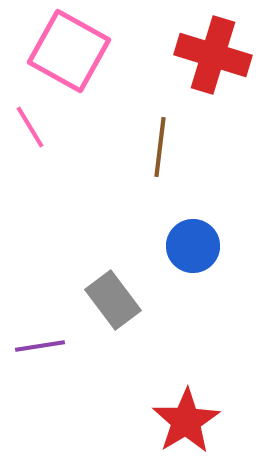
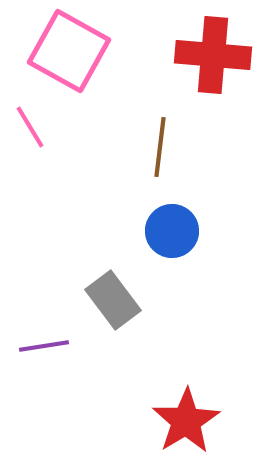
red cross: rotated 12 degrees counterclockwise
blue circle: moved 21 px left, 15 px up
purple line: moved 4 px right
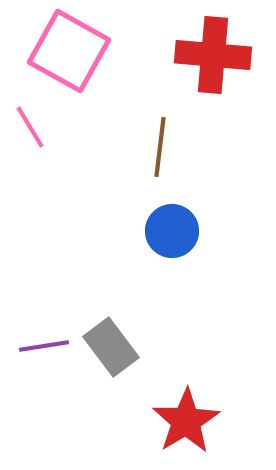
gray rectangle: moved 2 px left, 47 px down
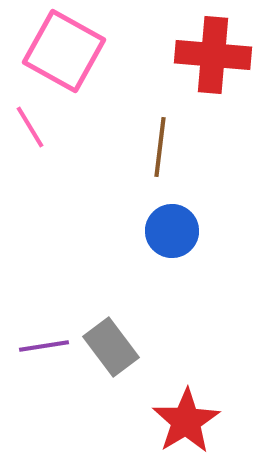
pink square: moved 5 px left
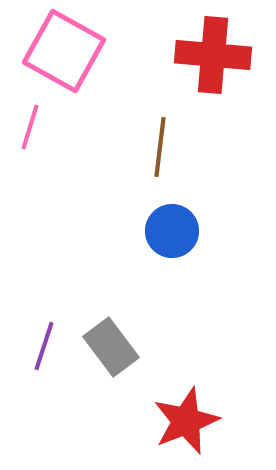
pink line: rotated 48 degrees clockwise
purple line: rotated 63 degrees counterclockwise
red star: rotated 10 degrees clockwise
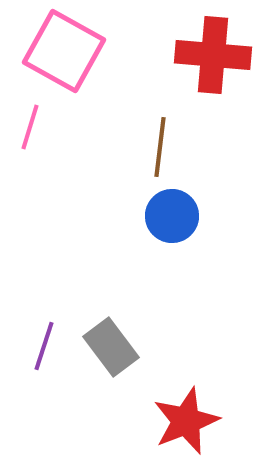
blue circle: moved 15 px up
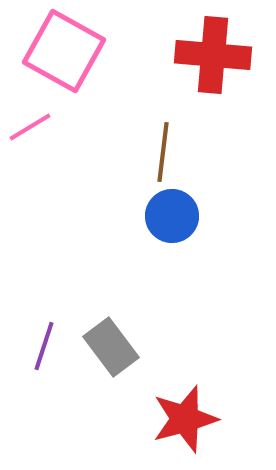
pink line: rotated 42 degrees clockwise
brown line: moved 3 px right, 5 px down
red star: moved 1 px left, 2 px up; rotated 6 degrees clockwise
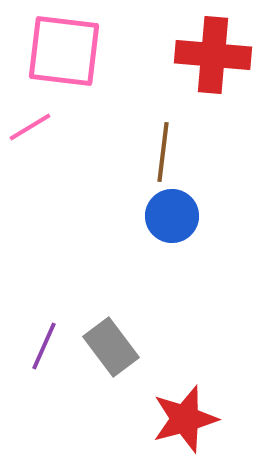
pink square: rotated 22 degrees counterclockwise
purple line: rotated 6 degrees clockwise
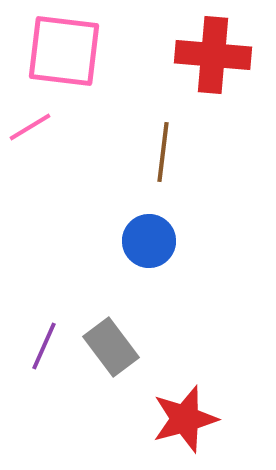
blue circle: moved 23 px left, 25 px down
